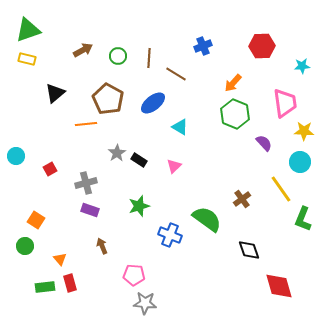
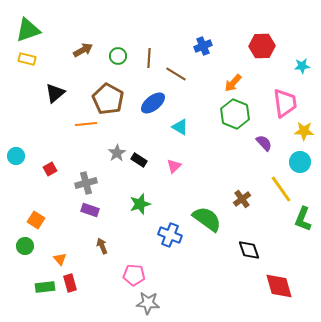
green star at (139, 206): moved 1 px right, 2 px up
gray star at (145, 303): moved 3 px right
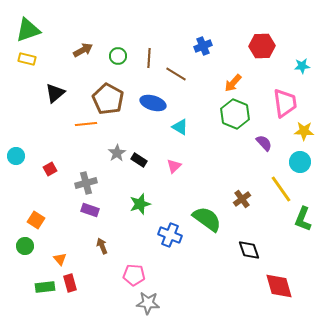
blue ellipse at (153, 103): rotated 55 degrees clockwise
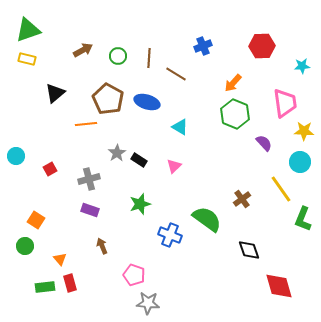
blue ellipse at (153, 103): moved 6 px left, 1 px up
gray cross at (86, 183): moved 3 px right, 4 px up
pink pentagon at (134, 275): rotated 15 degrees clockwise
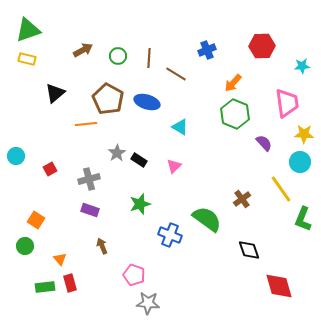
blue cross at (203, 46): moved 4 px right, 4 px down
pink trapezoid at (285, 103): moved 2 px right
yellow star at (304, 131): moved 3 px down
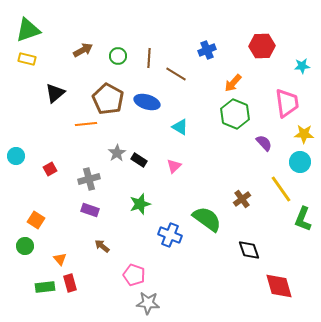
brown arrow at (102, 246): rotated 28 degrees counterclockwise
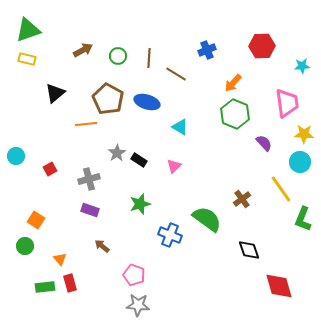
gray star at (148, 303): moved 10 px left, 2 px down
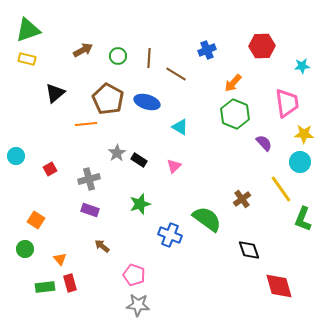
green circle at (25, 246): moved 3 px down
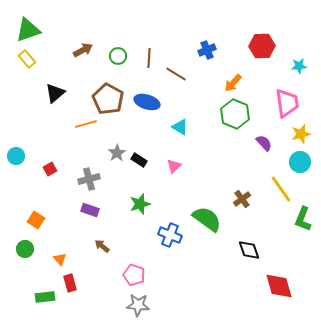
yellow rectangle at (27, 59): rotated 36 degrees clockwise
cyan star at (302, 66): moved 3 px left
orange line at (86, 124): rotated 10 degrees counterclockwise
yellow star at (304, 134): moved 3 px left; rotated 18 degrees counterclockwise
green rectangle at (45, 287): moved 10 px down
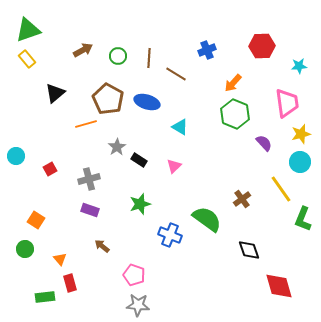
gray star at (117, 153): moved 6 px up
